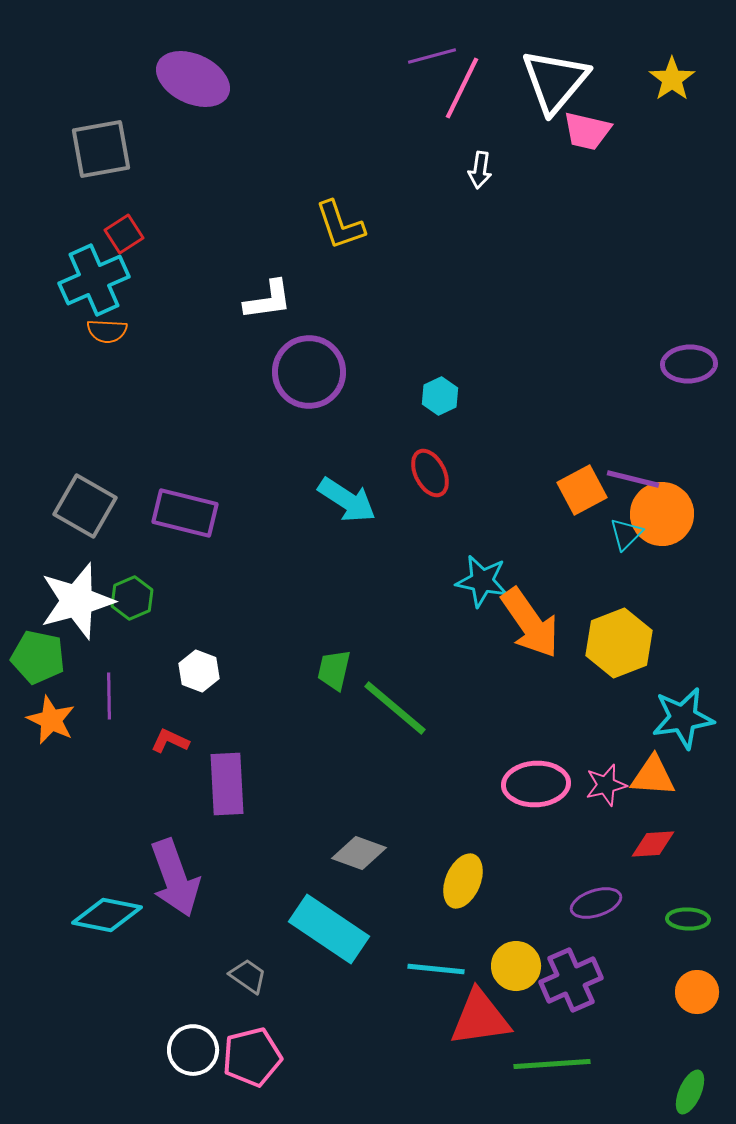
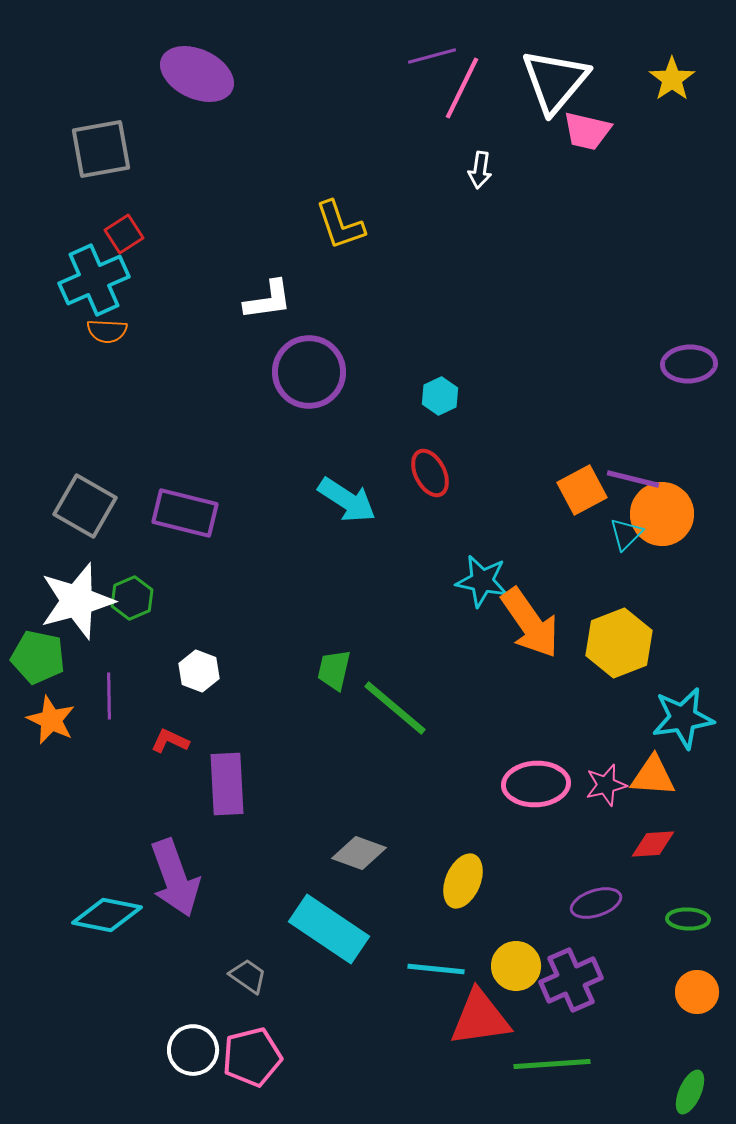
purple ellipse at (193, 79): moved 4 px right, 5 px up
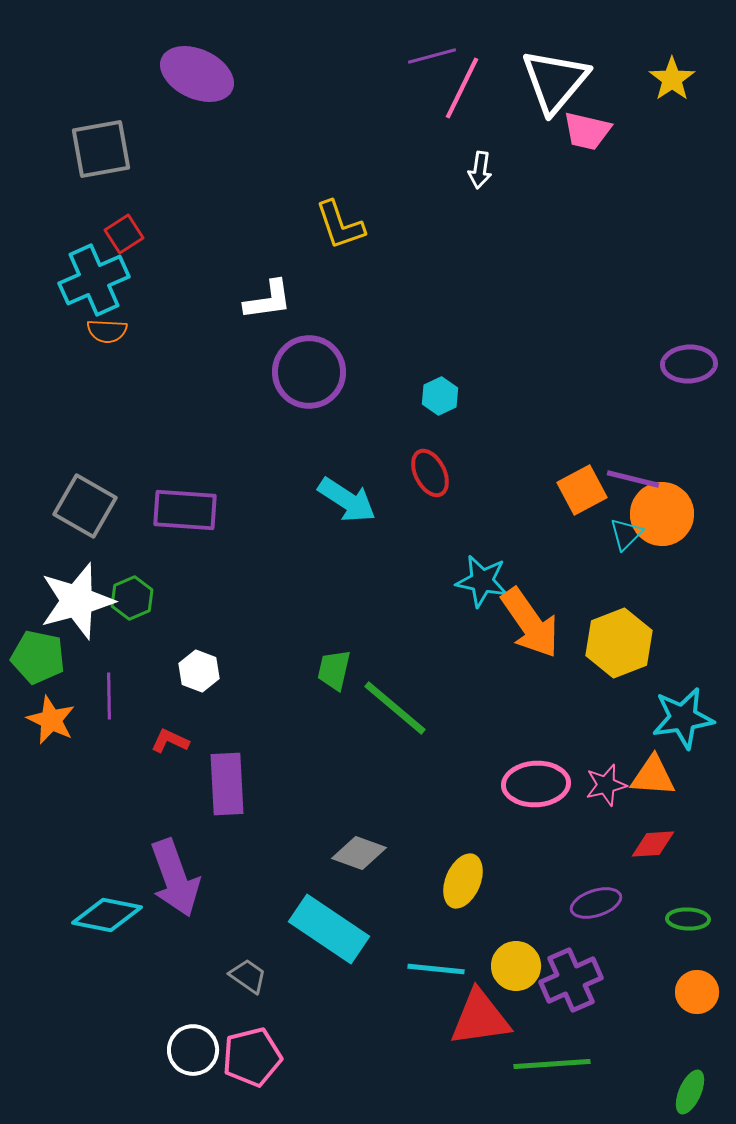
purple rectangle at (185, 513): moved 3 px up; rotated 10 degrees counterclockwise
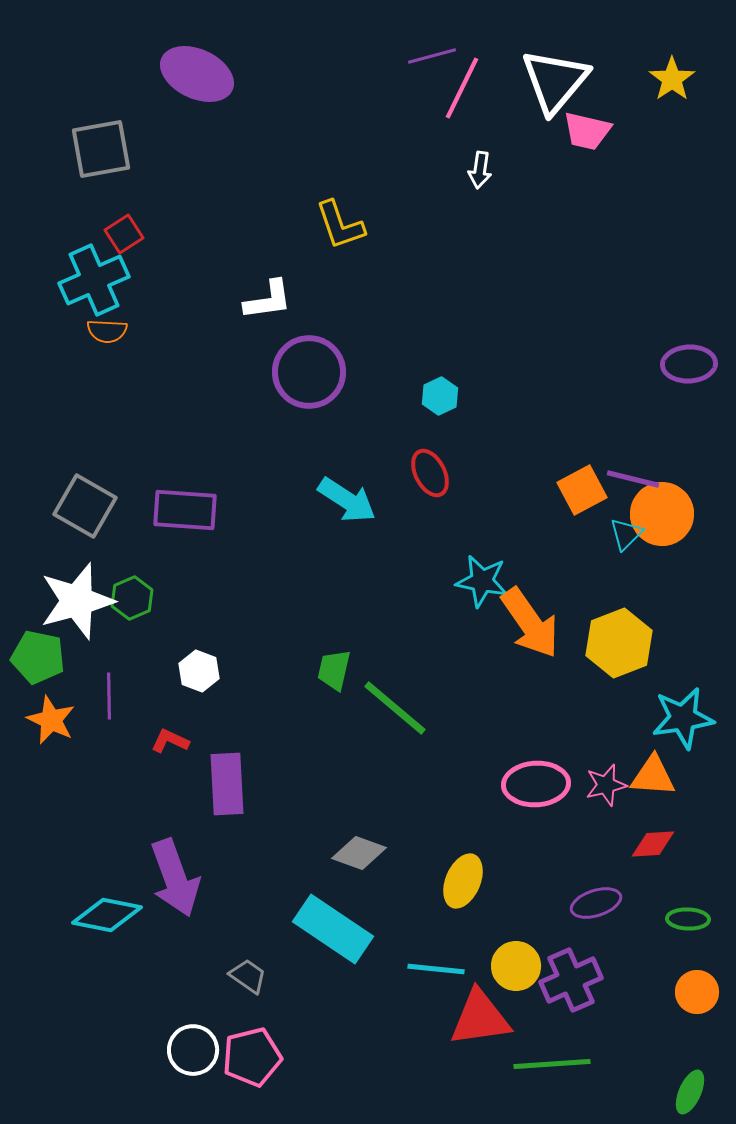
cyan rectangle at (329, 929): moved 4 px right
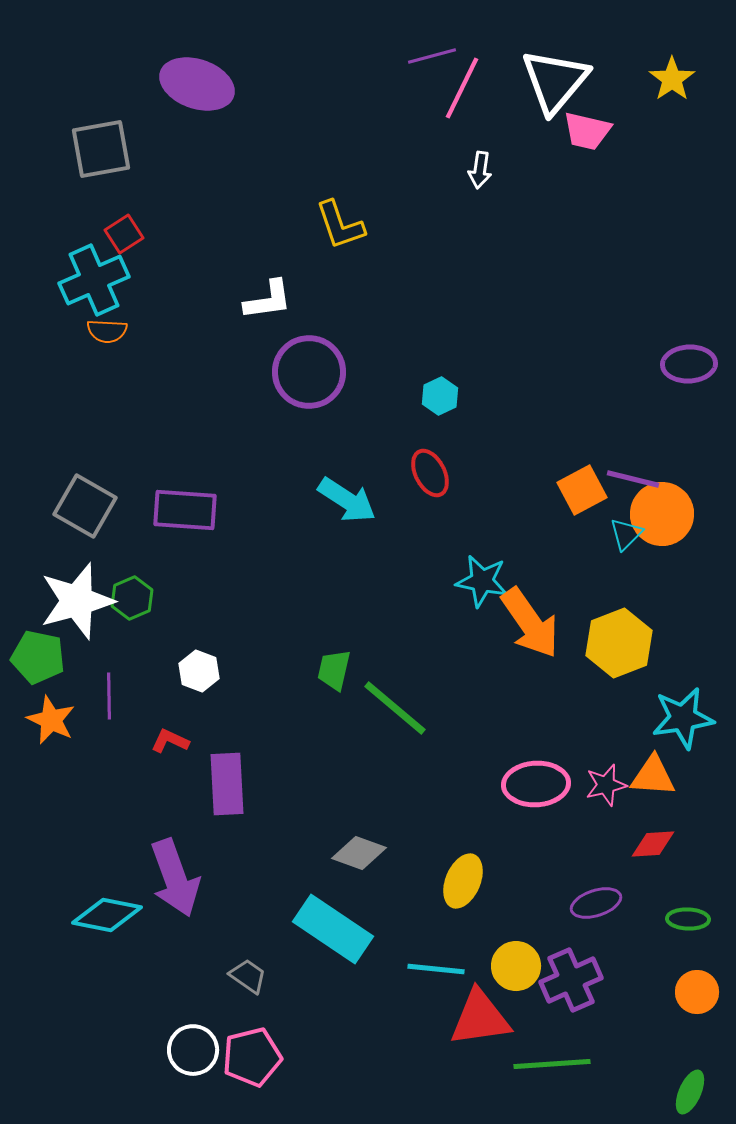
purple ellipse at (197, 74): moved 10 px down; rotated 6 degrees counterclockwise
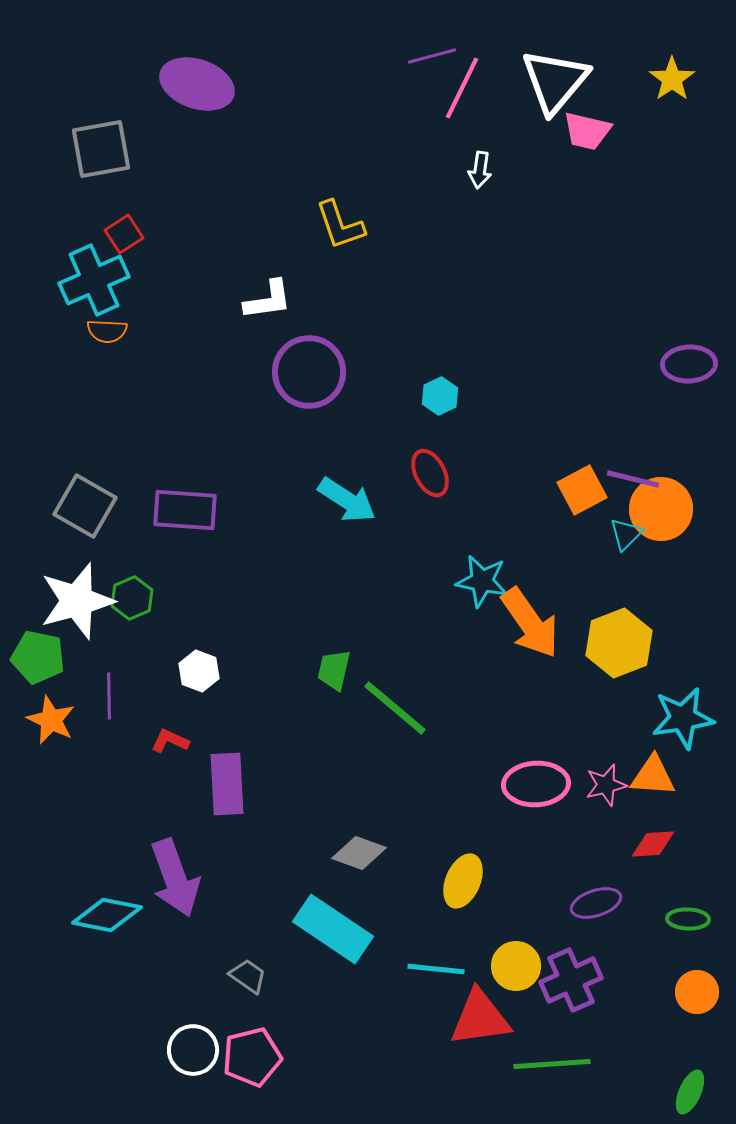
orange circle at (662, 514): moved 1 px left, 5 px up
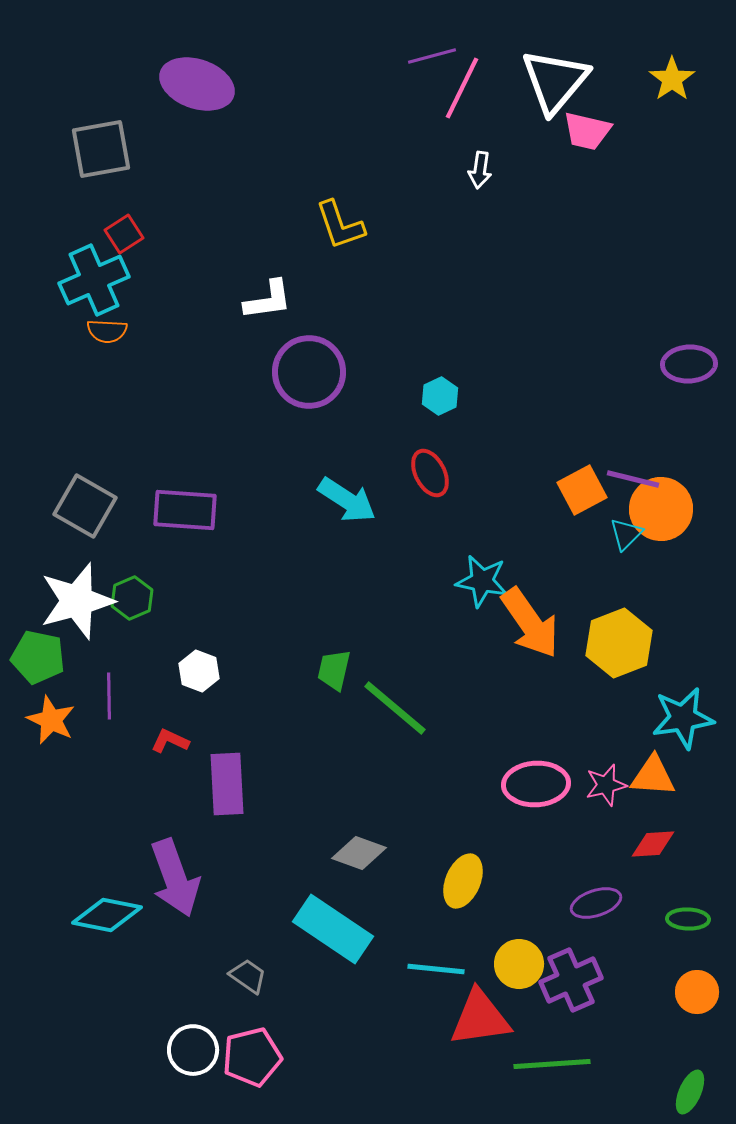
yellow circle at (516, 966): moved 3 px right, 2 px up
